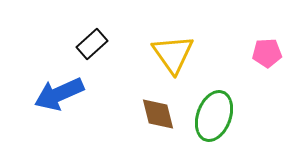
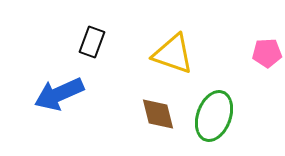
black rectangle: moved 2 px up; rotated 28 degrees counterclockwise
yellow triangle: rotated 36 degrees counterclockwise
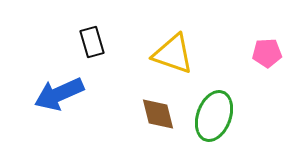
black rectangle: rotated 36 degrees counterclockwise
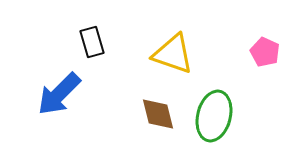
pink pentagon: moved 2 px left, 1 px up; rotated 28 degrees clockwise
blue arrow: rotated 21 degrees counterclockwise
green ellipse: rotated 6 degrees counterclockwise
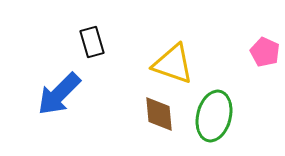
yellow triangle: moved 10 px down
brown diamond: moved 1 px right; rotated 9 degrees clockwise
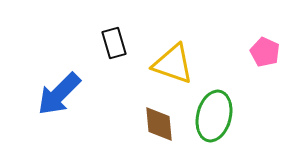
black rectangle: moved 22 px right, 1 px down
brown diamond: moved 10 px down
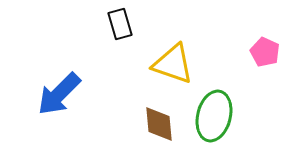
black rectangle: moved 6 px right, 19 px up
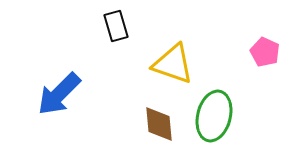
black rectangle: moved 4 px left, 2 px down
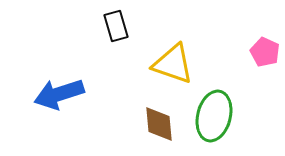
blue arrow: rotated 27 degrees clockwise
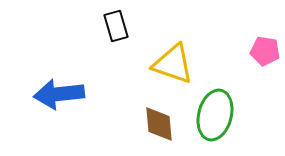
pink pentagon: moved 1 px up; rotated 16 degrees counterclockwise
blue arrow: rotated 12 degrees clockwise
green ellipse: moved 1 px right, 1 px up
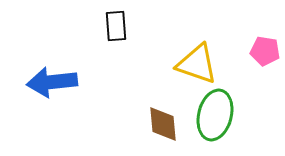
black rectangle: rotated 12 degrees clockwise
yellow triangle: moved 24 px right
blue arrow: moved 7 px left, 12 px up
brown diamond: moved 4 px right
